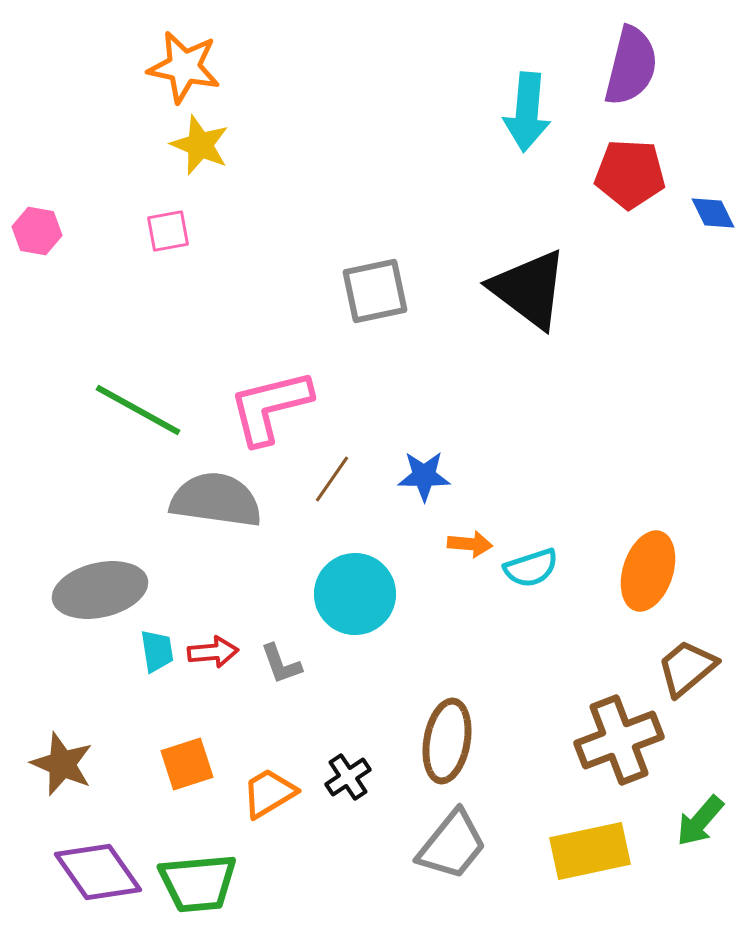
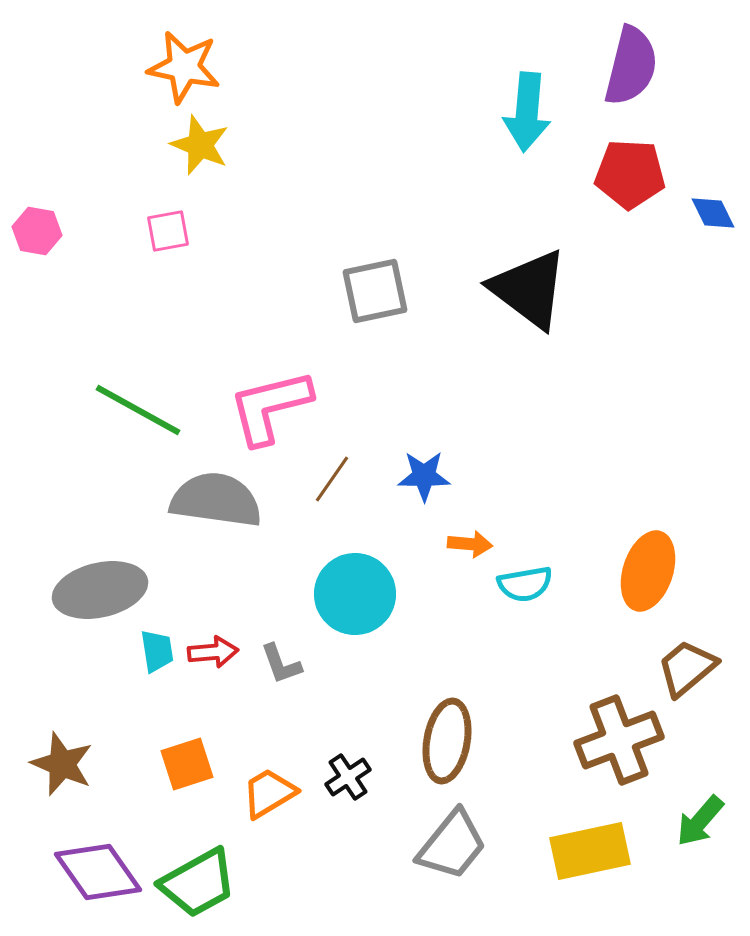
cyan semicircle: moved 6 px left, 16 px down; rotated 8 degrees clockwise
green trapezoid: rotated 24 degrees counterclockwise
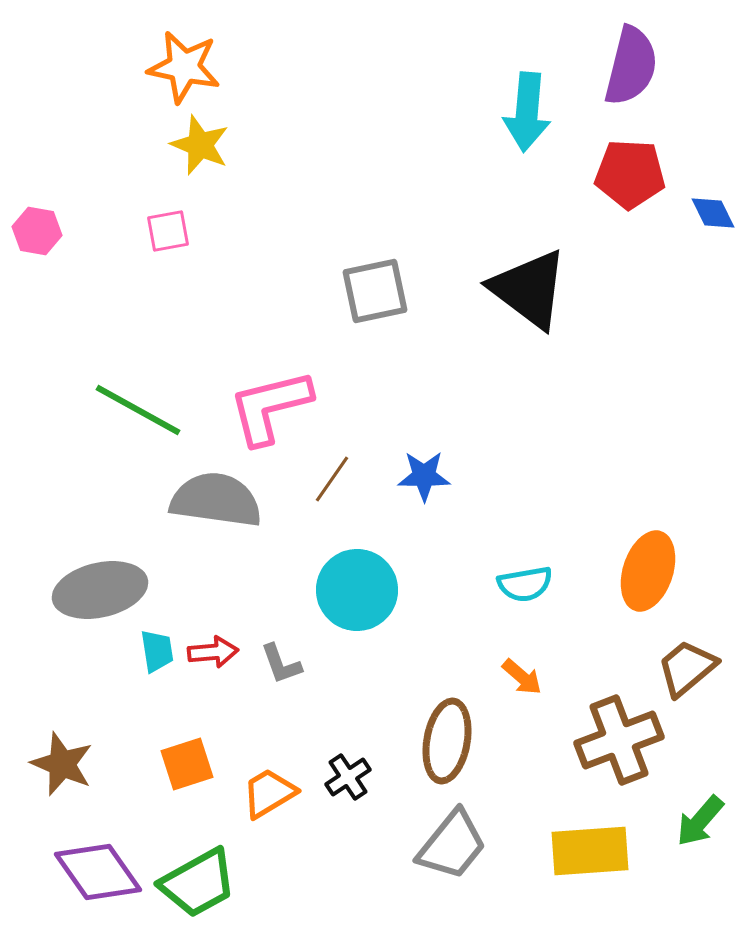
orange arrow: moved 52 px right, 133 px down; rotated 36 degrees clockwise
cyan circle: moved 2 px right, 4 px up
yellow rectangle: rotated 8 degrees clockwise
